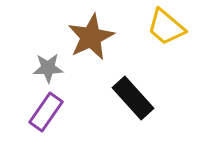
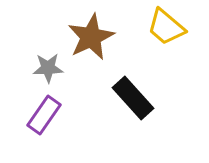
purple rectangle: moved 2 px left, 3 px down
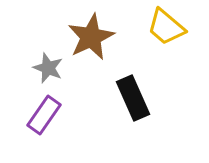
gray star: rotated 24 degrees clockwise
black rectangle: rotated 18 degrees clockwise
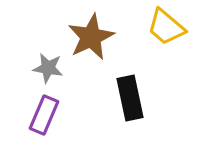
gray star: rotated 12 degrees counterclockwise
black rectangle: moved 3 px left; rotated 12 degrees clockwise
purple rectangle: rotated 12 degrees counterclockwise
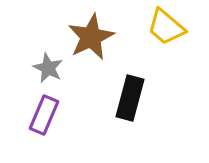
gray star: rotated 16 degrees clockwise
black rectangle: rotated 27 degrees clockwise
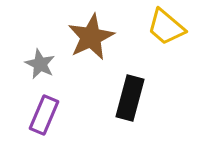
gray star: moved 8 px left, 4 px up
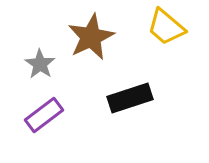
gray star: rotated 8 degrees clockwise
black rectangle: rotated 57 degrees clockwise
purple rectangle: rotated 30 degrees clockwise
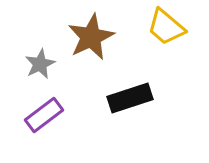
gray star: rotated 12 degrees clockwise
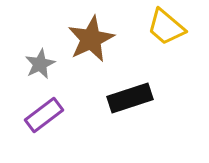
brown star: moved 2 px down
